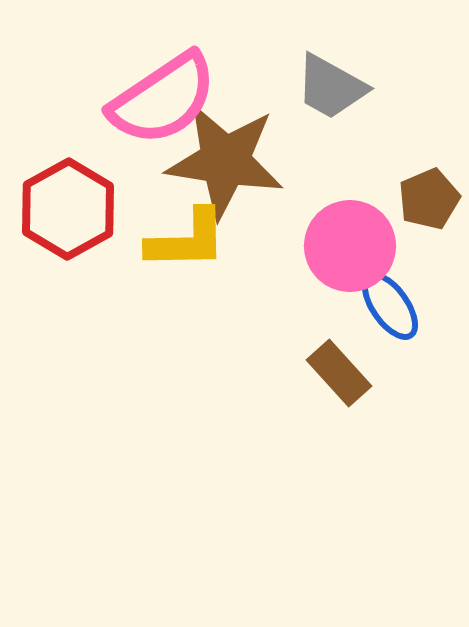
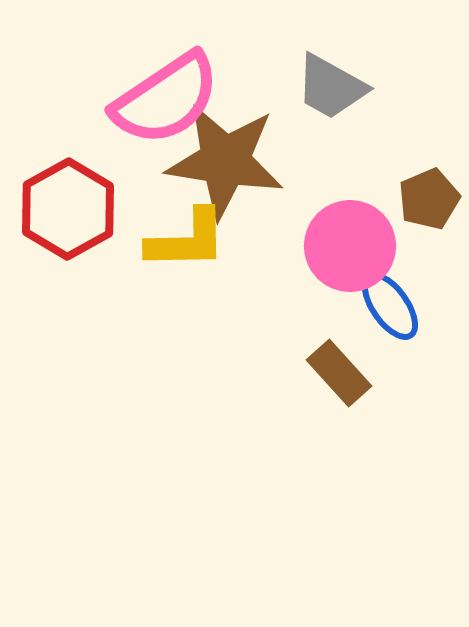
pink semicircle: moved 3 px right
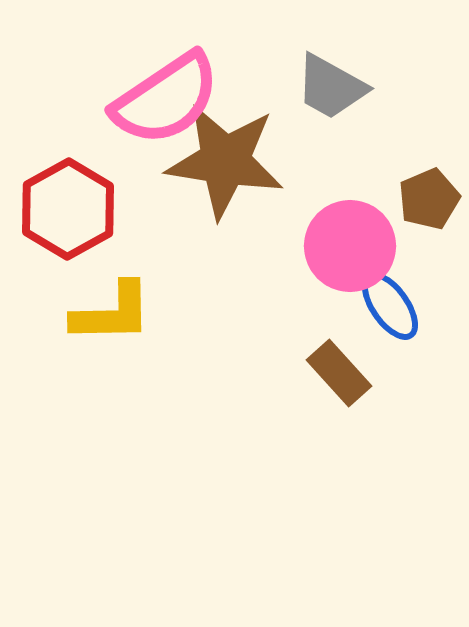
yellow L-shape: moved 75 px left, 73 px down
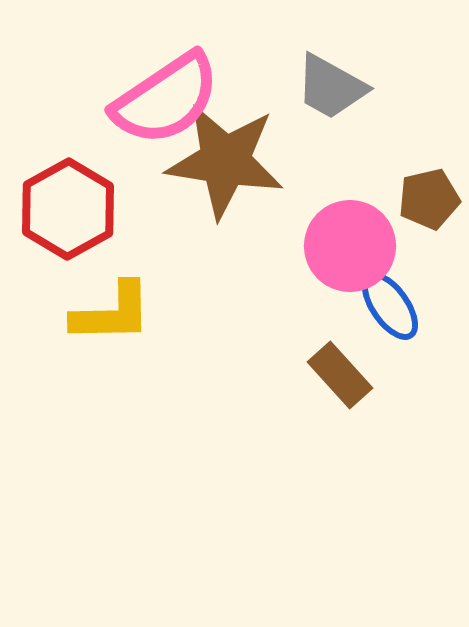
brown pentagon: rotated 10 degrees clockwise
brown rectangle: moved 1 px right, 2 px down
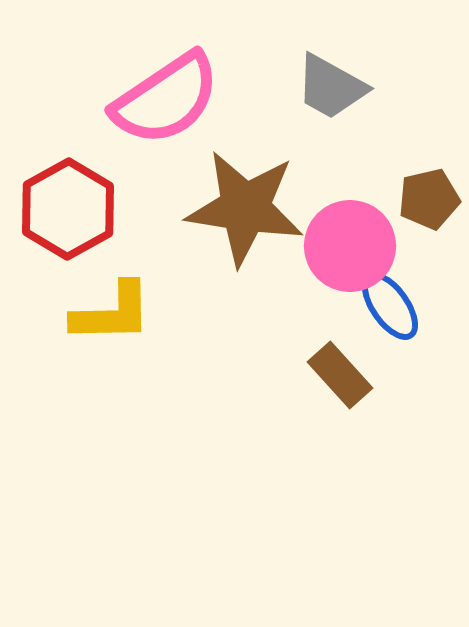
brown star: moved 20 px right, 47 px down
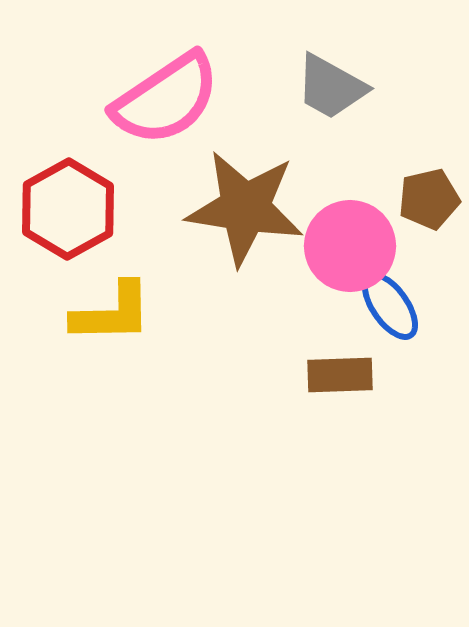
brown rectangle: rotated 50 degrees counterclockwise
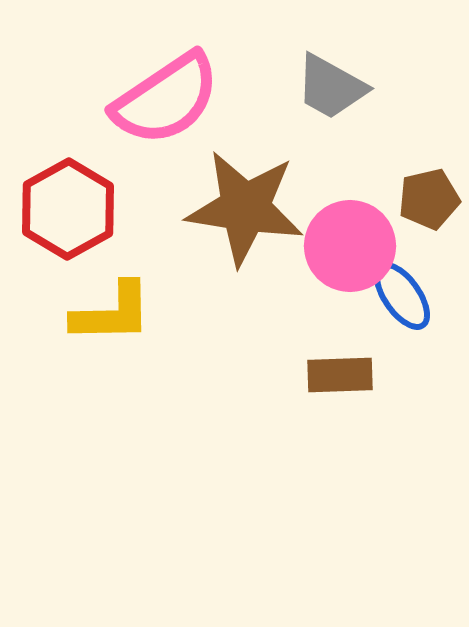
blue ellipse: moved 12 px right, 10 px up
